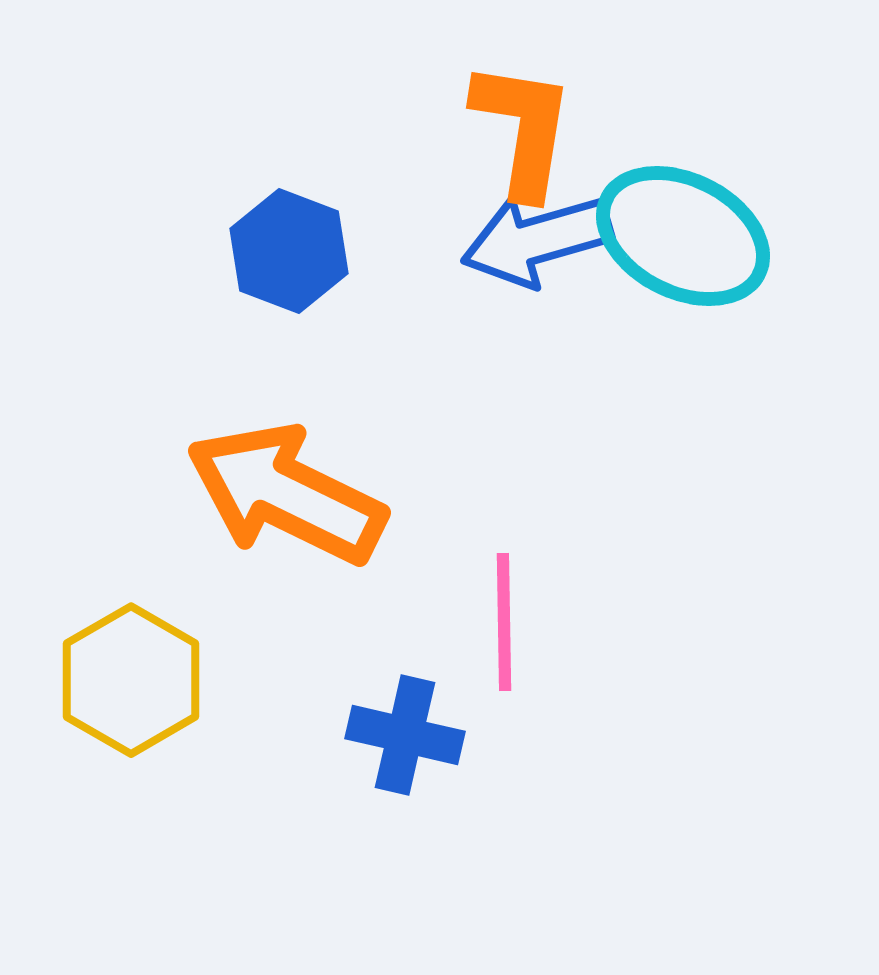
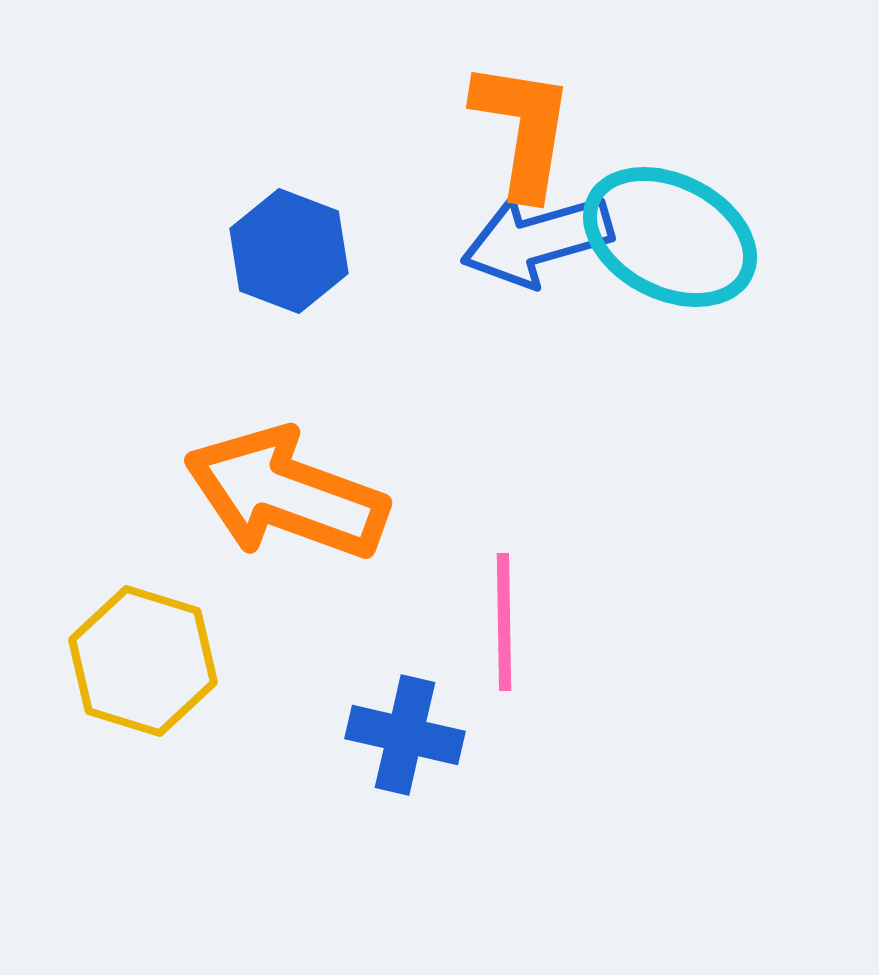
cyan ellipse: moved 13 px left, 1 px down
orange arrow: rotated 6 degrees counterclockwise
yellow hexagon: moved 12 px right, 19 px up; rotated 13 degrees counterclockwise
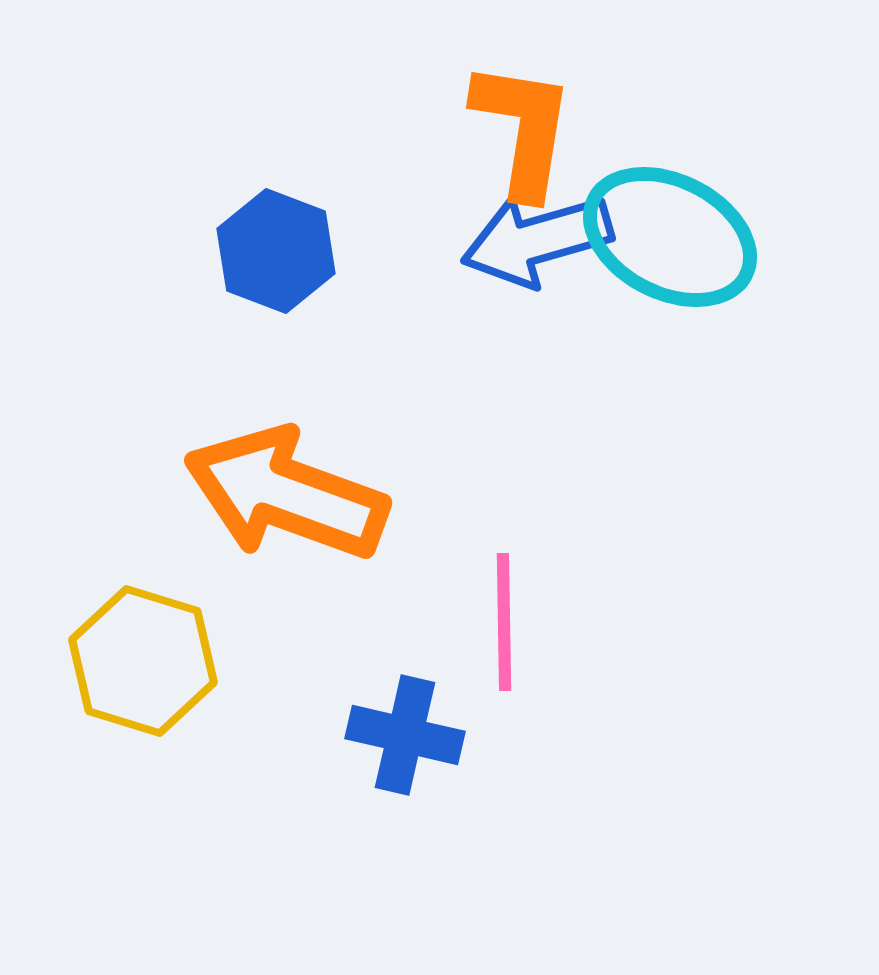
blue hexagon: moved 13 px left
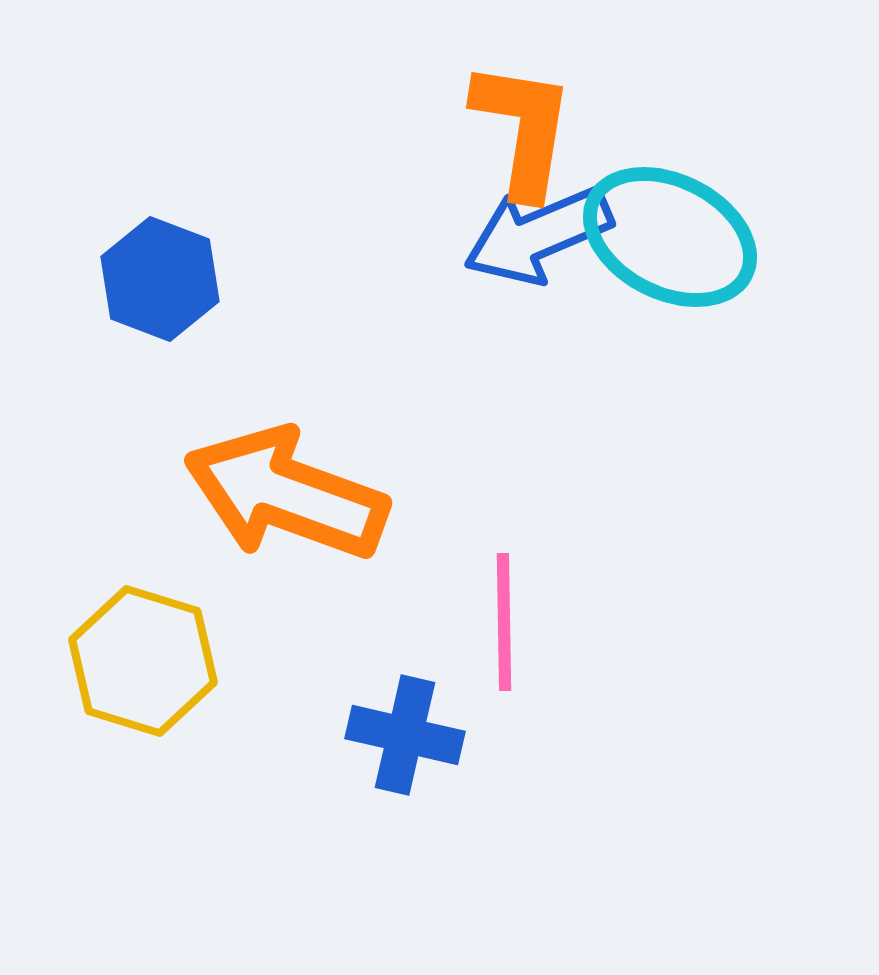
blue arrow: moved 1 px right, 5 px up; rotated 7 degrees counterclockwise
blue hexagon: moved 116 px left, 28 px down
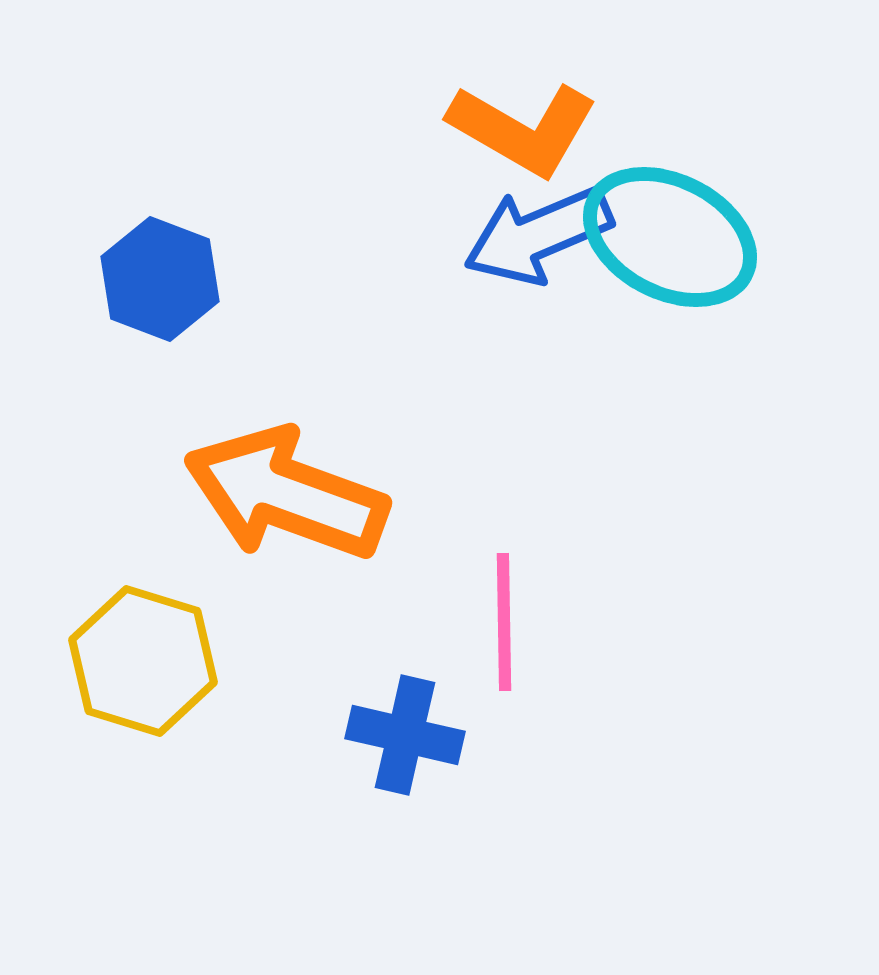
orange L-shape: rotated 111 degrees clockwise
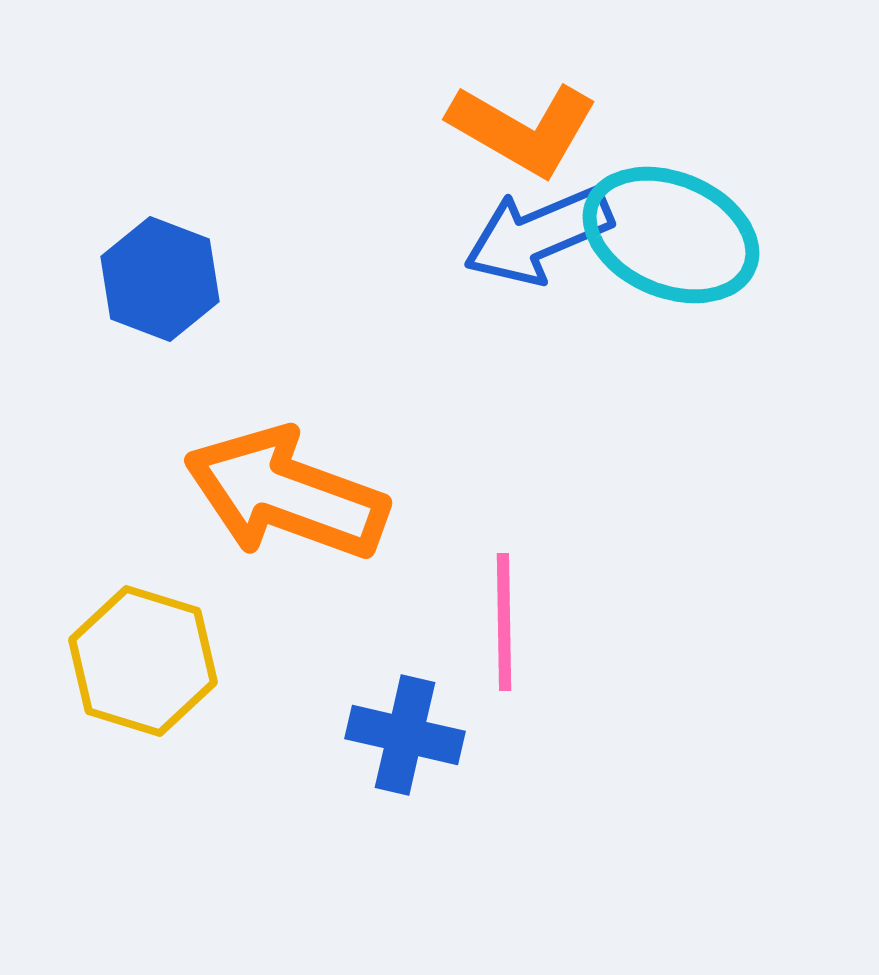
cyan ellipse: moved 1 px right, 2 px up; rotated 4 degrees counterclockwise
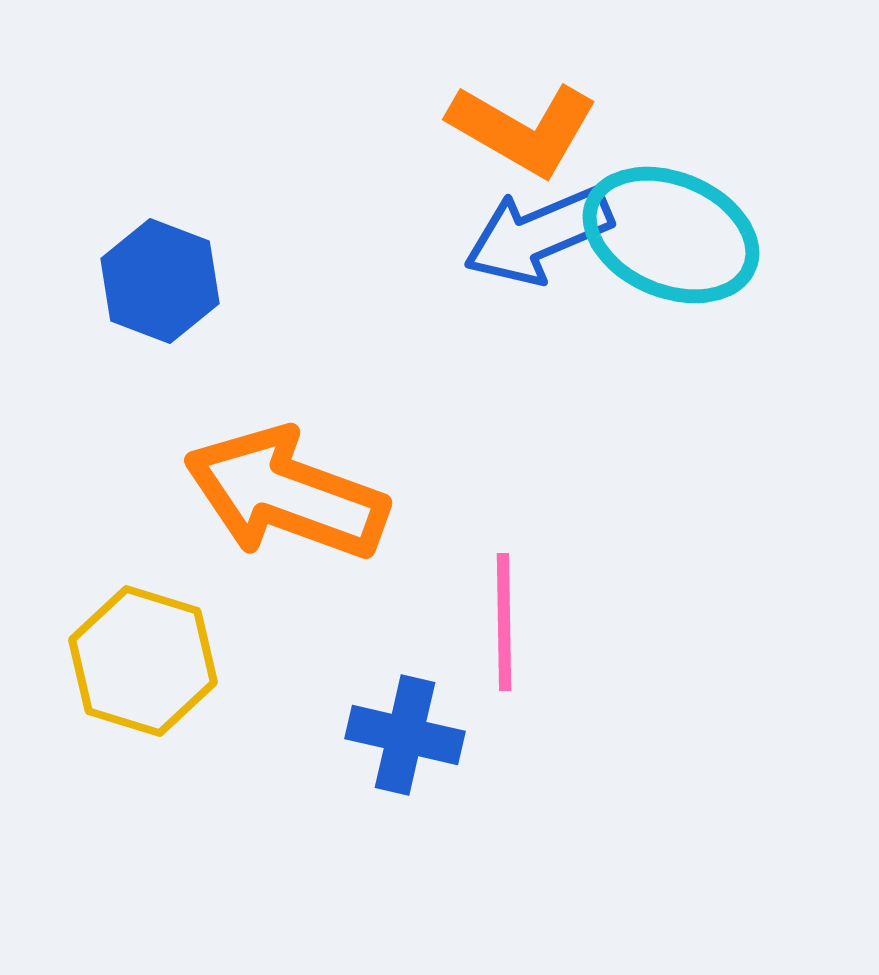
blue hexagon: moved 2 px down
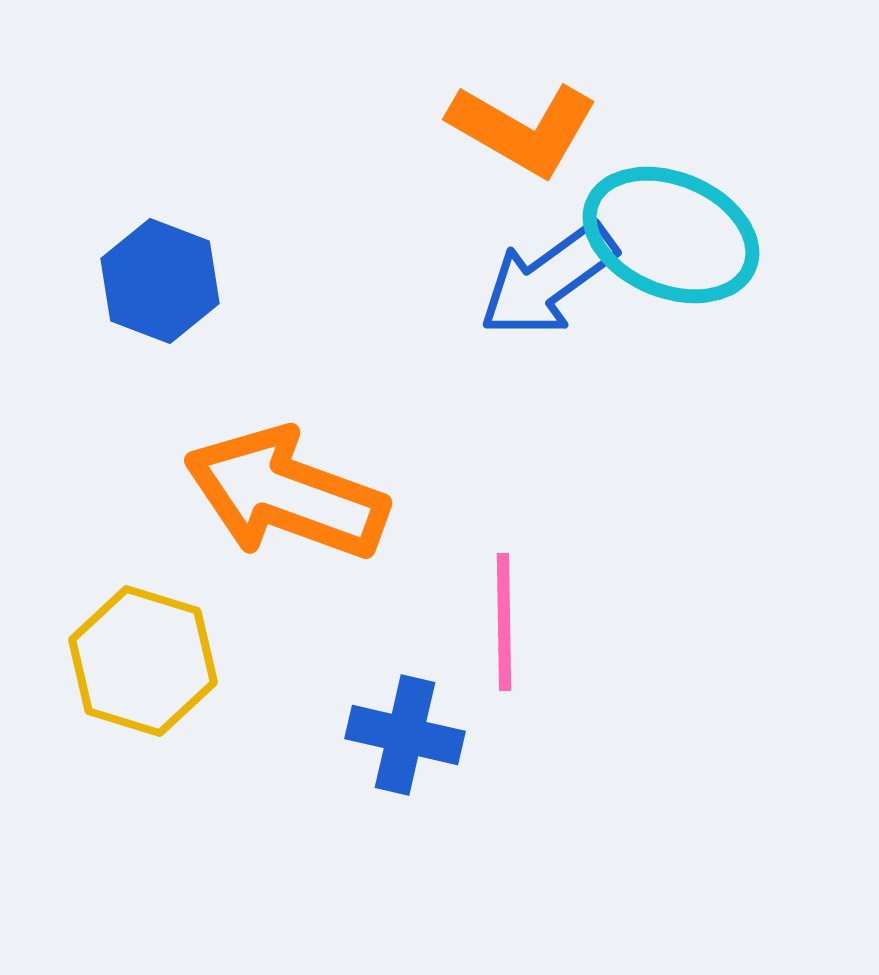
blue arrow: moved 10 px right, 45 px down; rotated 13 degrees counterclockwise
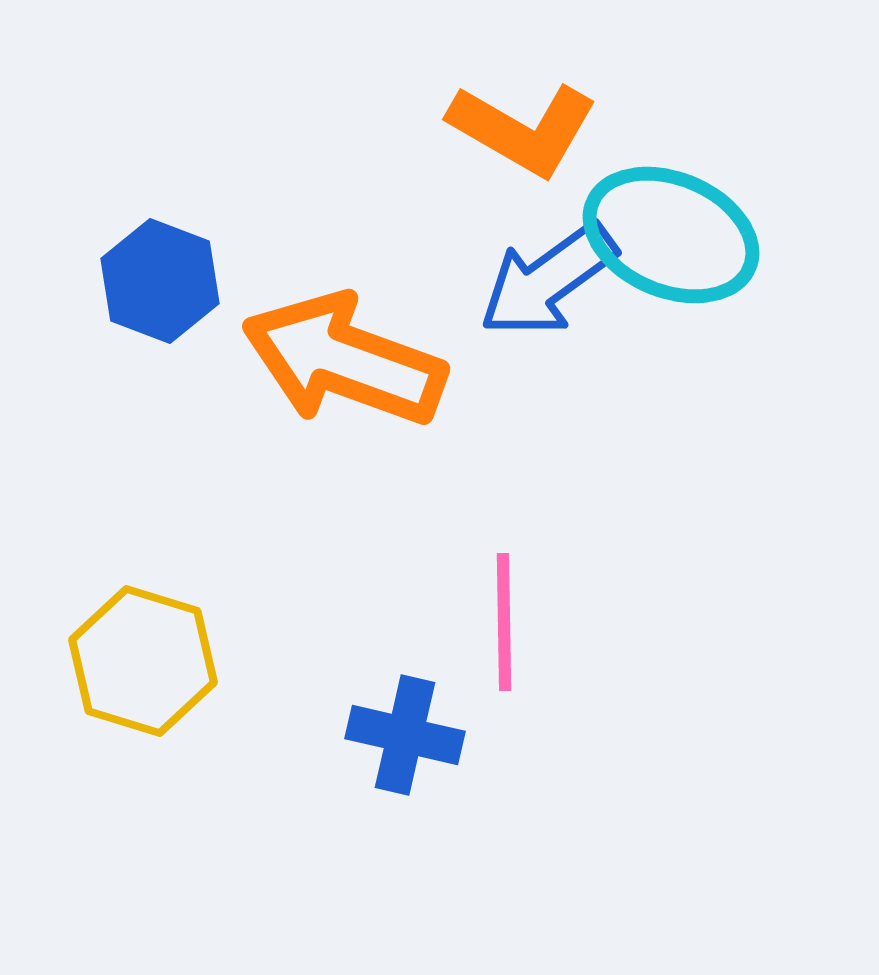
orange arrow: moved 58 px right, 134 px up
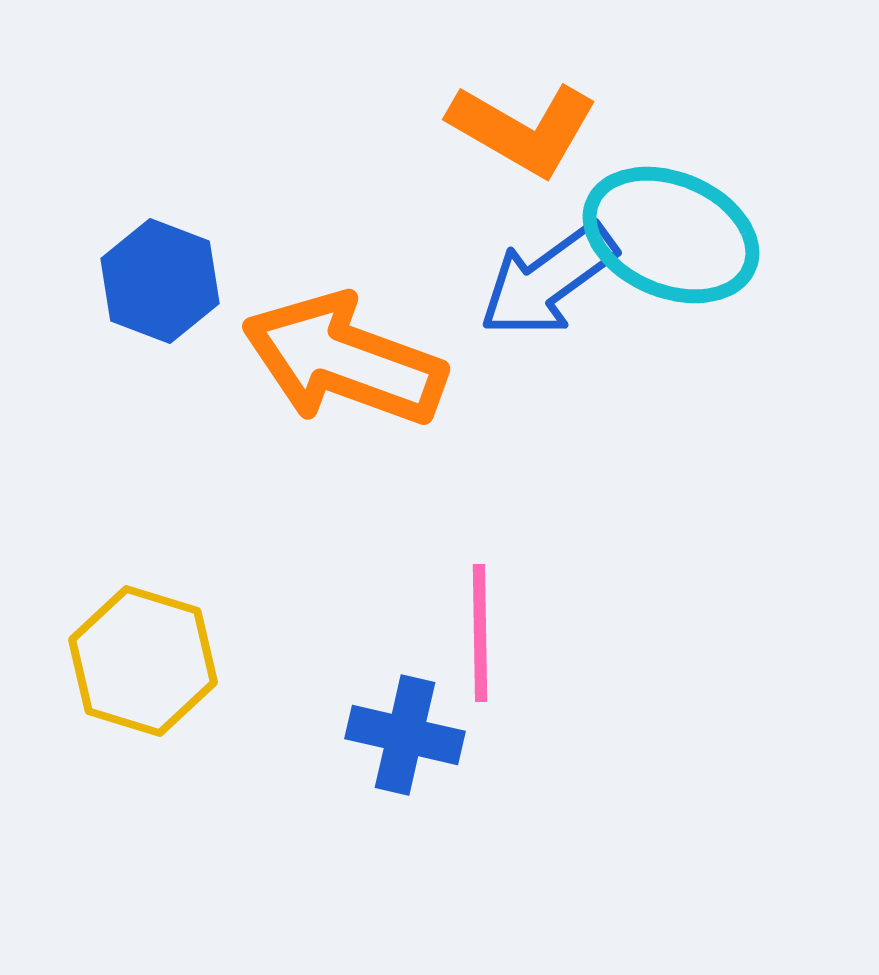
pink line: moved 24 px left, 11 px down
